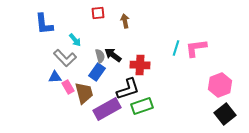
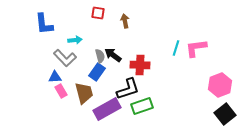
red square: rotated 16 degrees clockwise
cyan arrow: rotated 56 degrees counterclockwise
pink rectangle: moved 7 px left, 4 px down
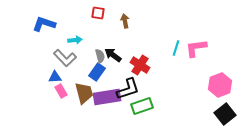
blue L-shape: rotated 115 degrees clockwise
red cross: rotated 30 degrees clockwise
purple rectangle: moved 12 px up; rotated 20 degrees clockwise
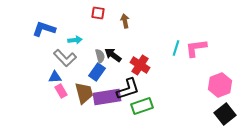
blue L-shape: moved 5 px down
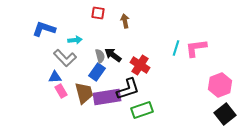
green rectangle: moved 4 px down
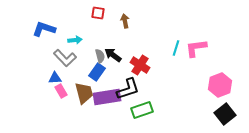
blue triangle: moved 1 px down
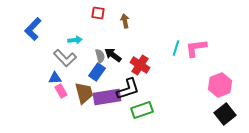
blue L-shape: moved 11 px left; rotated 65 degrees counterclockwise
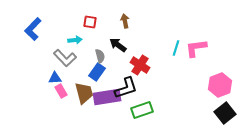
red square: moved 8 px left, 9 px down
black arrow: moved 5 px right, 10 px up
black L-shape: moved 2 px left, 1 px up
black square: moved 1 px up
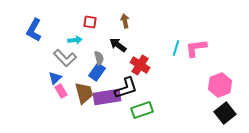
blue L-shape: moved 1 px right, 1 px down; rotated 15 degrees counterclockwise
gray semicircle: moved 1 px left, 2 px down
blue triangle: rotated 40 degrees counterclockwise
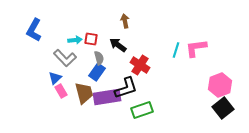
red square: moved 1 px right, 17 px down
cyan line: moved 2 px down
black square: moved 2 px left, 5 px up
